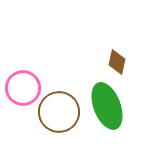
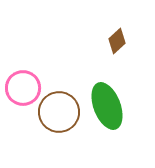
brown diamond: moved 21 px up; rotated 35 degrees clockwise
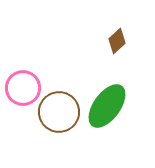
green ellipse: rotated 57 degrees clockwise
